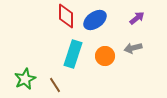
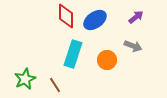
purple arrow: moved 1 px left, 1 px up
gray arrow: moved 2 px up; rotated 144 degrees counterclockwise
orange circle: moved 2 px right, 4 px down
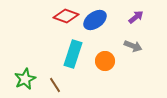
red diamond: rotated 70 degrees counterclockwise
orange circle: moved 2 px left, 1 px down
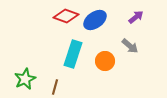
gray arrow: moved 3 px left; rotated 18 degrees clockwise
brown line: moved 2 px down; rotated 49 degrees clockwise
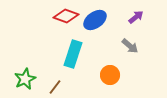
orange circle: moved 5 px right, 14 px down
brown line: rotated 21 degrees clockwise
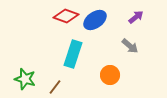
green star: rotated 30 degrees counterclockwise
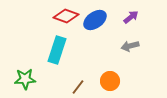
purple arrow: moved 5 px left
gray arrow: rotated 126 degrees clockwise
cyan rectangle: moved 16 px left, 4 px up
orange circle: moved 6 px down
green star: rotated 20 degrees counterclockwise
brown line: moved 23 px right
